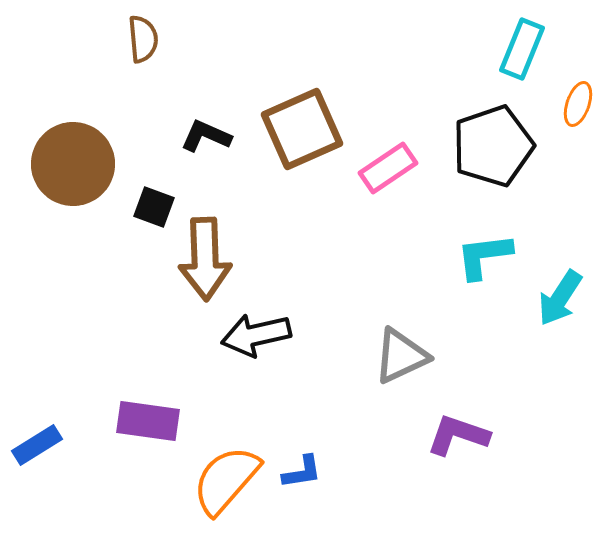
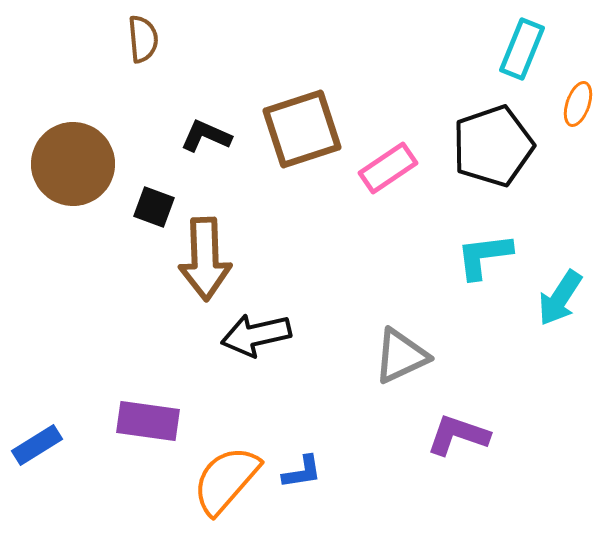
brown square: rotated 6 degrees clockwise
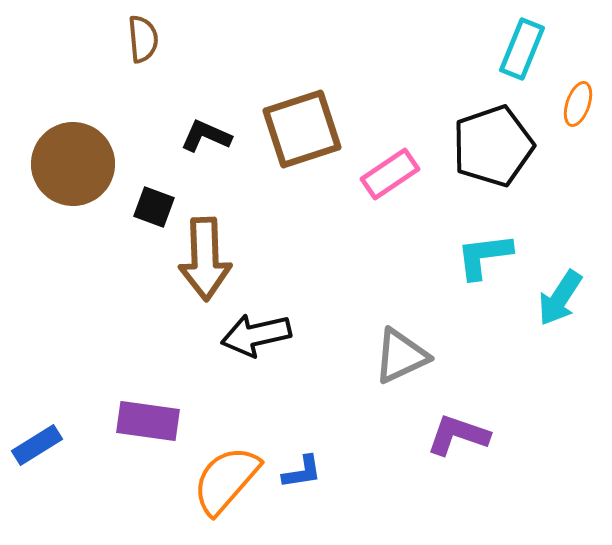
pink rectangle: moved 2 px right, 6 px down
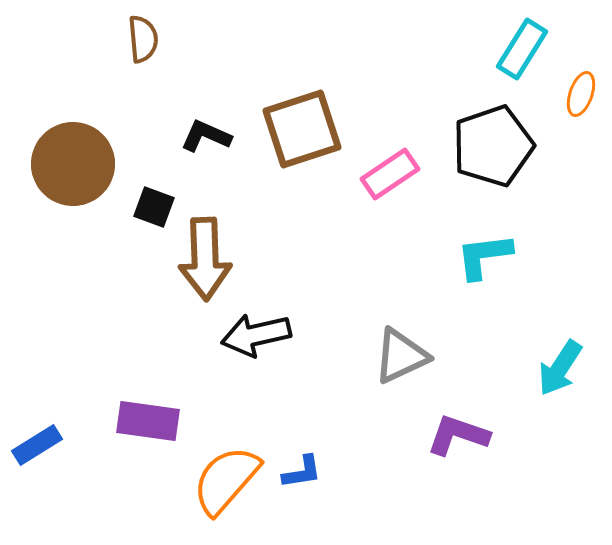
cyan rectangle: rotated 10 degrees clockwise
orange ellipse: moved 3 px right, 10 px up
cyan arrow: moved 70 px down
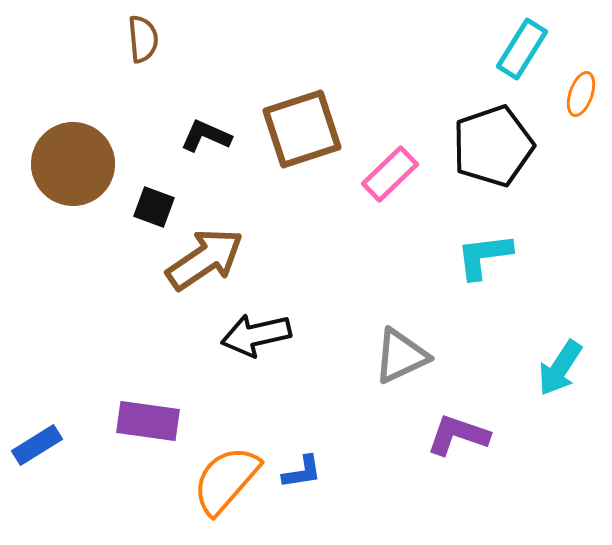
pink rectangle: rotated 10 degrees counterclockwise
brown arrow: rotated 122 degrees counterclockwise
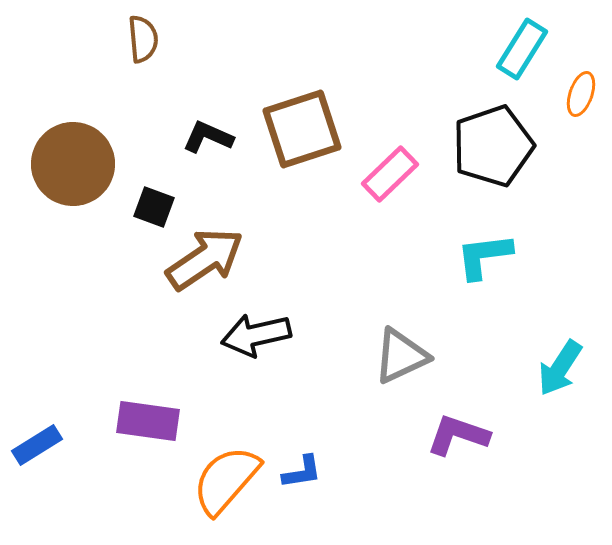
black L-shape: moved 2 px right, 1 px down
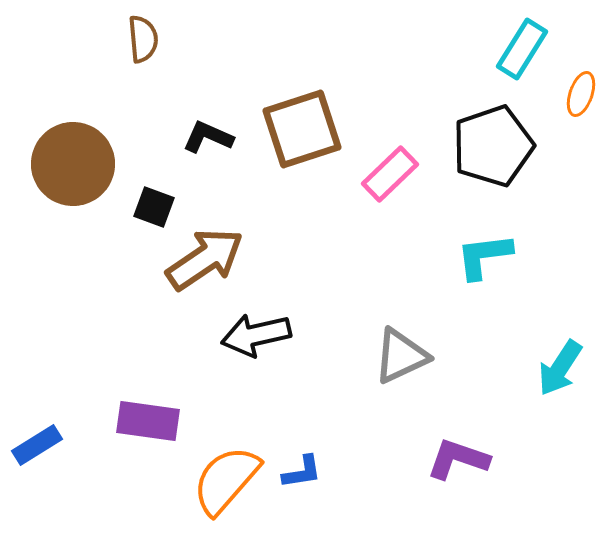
purple L-shape: moved 24 px down
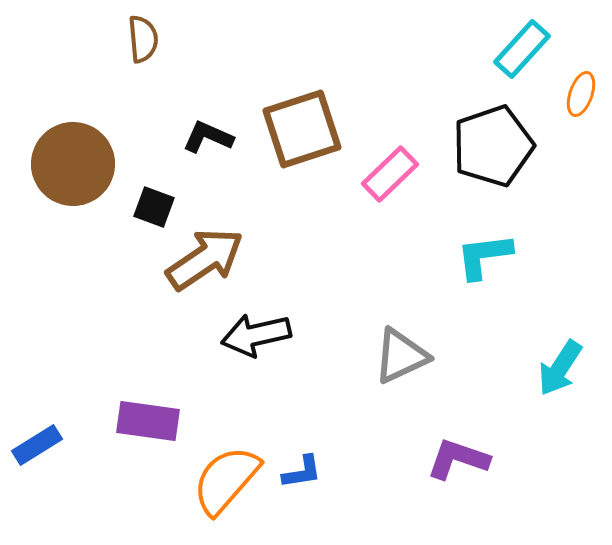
cyan rectangle: rotated 10 degrees clockwise
